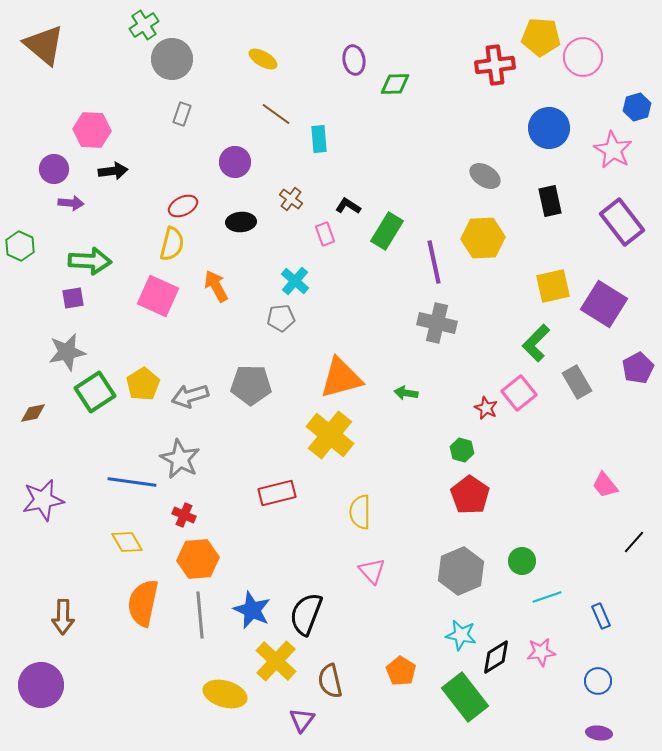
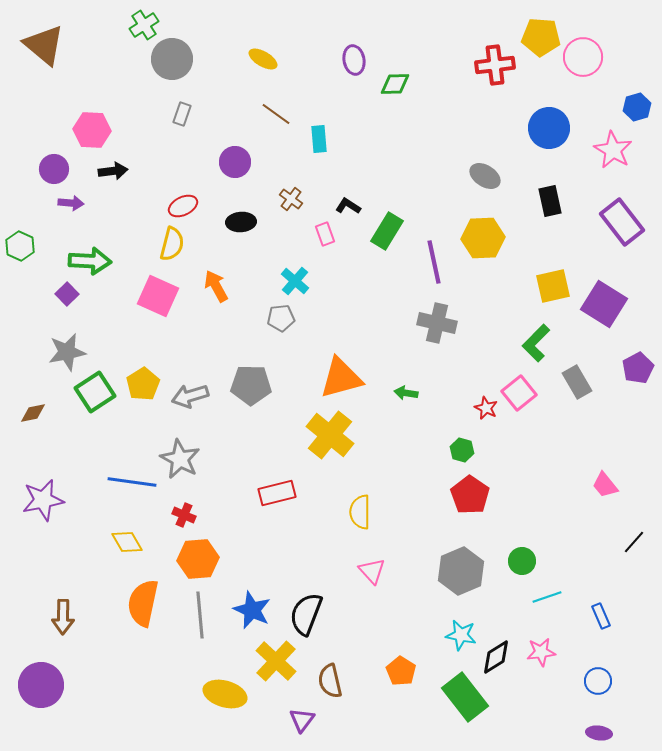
purple square at (73, 298): moved 6 px left, 4 px up; rotated 35 degrees counterclockwise
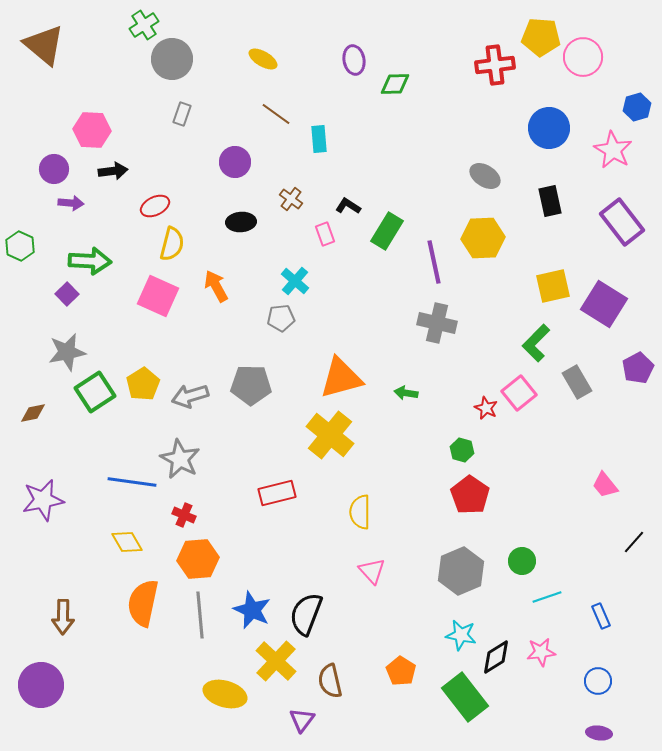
red ellipse at (183, 206): moved 28 px left
